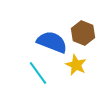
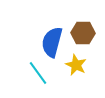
brown hexagon: rotated 20 degrees counterclockwise
blue semicircle: rotated 96 degrees counterclockwise
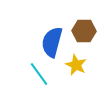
brown hexagon: moved 1 px right, 2 px up
cyan line: moved 1 px right, 1 px down
